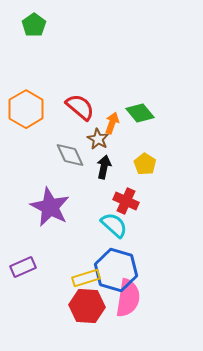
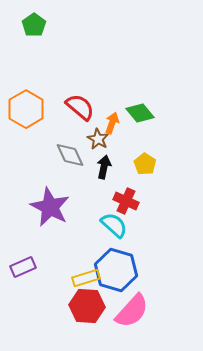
pink semicircle: moved 4 px right, 13 px down; rotated 33 degrees clockwise
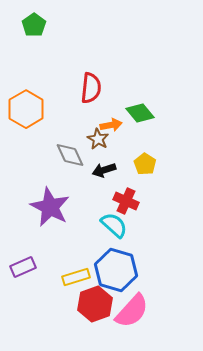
red semicircle: moved 11 px right, 19 px up; rotated 56 degrees clockwise
orange arrow: moved 1 px left, 2 px down; rotated 60 degrees clockwise
black arrow: moved 3 px down; rotated 120 degrees counterclockwise
yellow rectangle: moved 10 px left, 1 px up
red hexagon: moved 8 px right, 2 px up; rotated 24 degrees counterclockwise
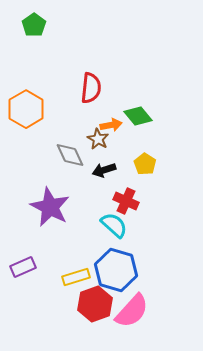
green diamond: moved 2 px left, 3 px down
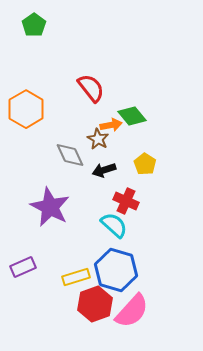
red semicircle: rotated 44 degrees counterclockwise
green diamond: moved 6 px left
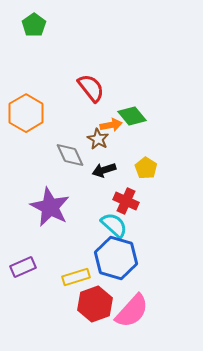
orange hexagon: moved 4 px down
yellow pentagon: moved 1 px right, 4 px down
blue hexagon: moved 12 px up
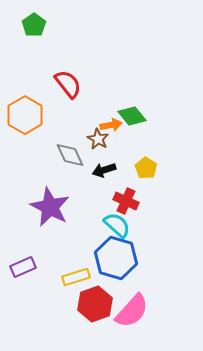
red semicircle: moved 23 px left, 4 px up
orange hexagon: moved 1 px left, 2 px down
cyan semicircle: moved 3 px right
